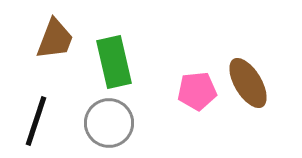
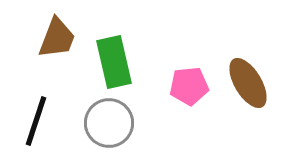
brown trapezoid: moved 2 px right, 1 px up
pink pentagon: moved 8 px left, 5 px up
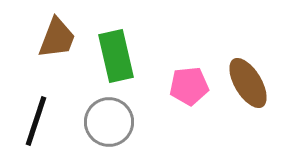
green rectangle: moved 2 px right, 6 px up
gray circle: moved 1 px up
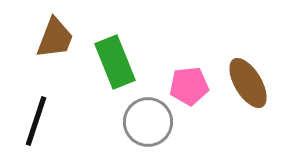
brown trapezoid: moved 2 px left
green rectangle: moved 1 px left, 6 px down; rotated 9 degrees counterclockwise
gray circle: moved 39 px right
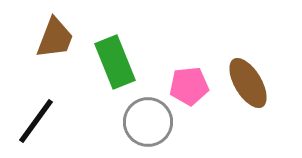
black line: rotated 18 degrees clockwise
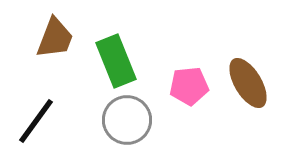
green rectangle: moved 1 px right, 1 px up
gray circle: moved 21 px left, 2 px up
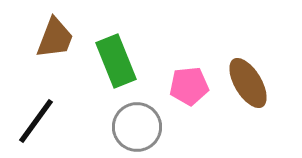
gray circle: moved 10 px right, 7 px down
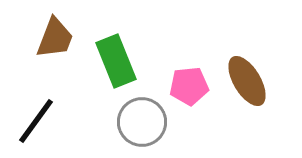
brown ellipse: moved 1 px left, 2 px up
gray circle: moved 5 px right, 5 px up
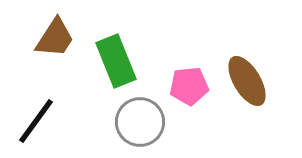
brown trapezoid: rotated 12 degrees clockwise
gray circle: moved 2 px left
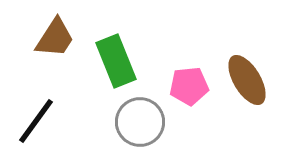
brown ellipse: moved 1 px up
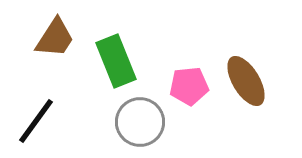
brown ellipse: moved 1 px left, 1 px down
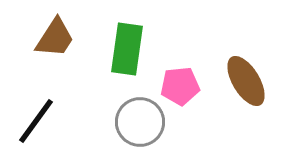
green rectangle: moved 11 px right, 12 px up; rotated 30 degrees clockwise
pink pentagon: moved 9 px left
